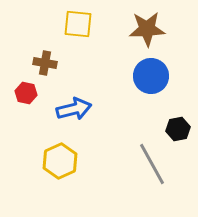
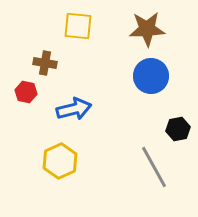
yellow square: moved 2 px down
red hexagon: moved 1 px up
gray line: moved 2 px right, 3 px down
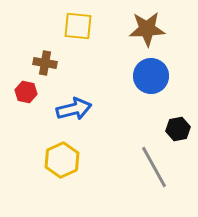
yellow hexagon: moved 2 px right, 1 px up
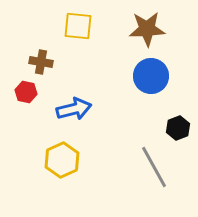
brown cross: moved 4 px left, 1 px up
black hexagon: moved 1 px up; rotated 10 degrees counterclockwise
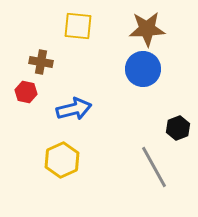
blue circle: moved 8 px left, 7 px up
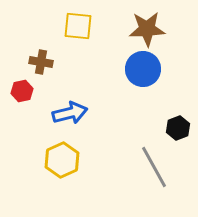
red hexagon: moved 4 px left, 1 px up; rotated 25 degrees counterclockwise
blue arrow: moved 4 px left, 4 px down
